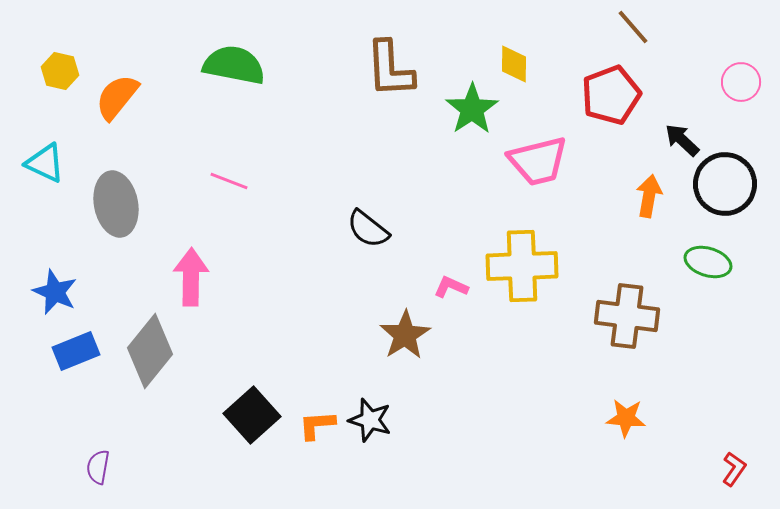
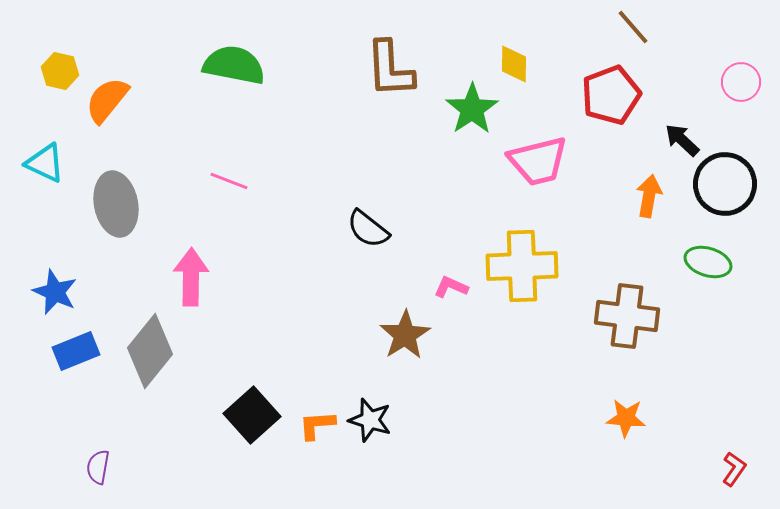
orange semicircle: moved 10 px left, 3 px down
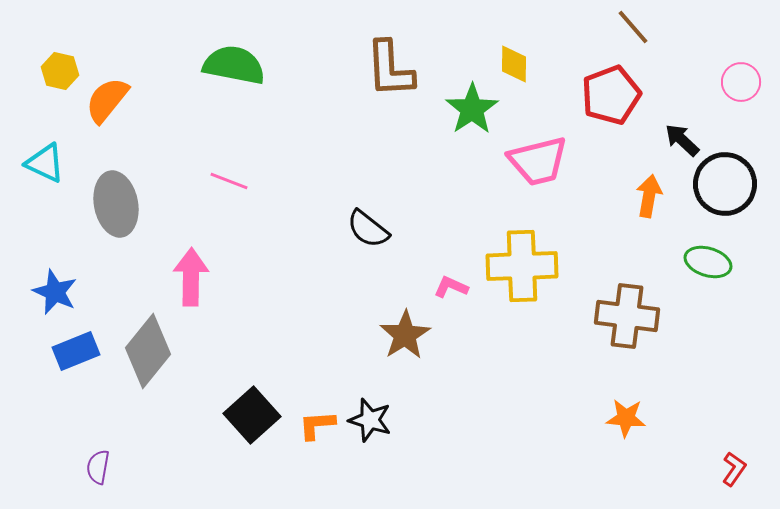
gray diamond: moved 2 px left
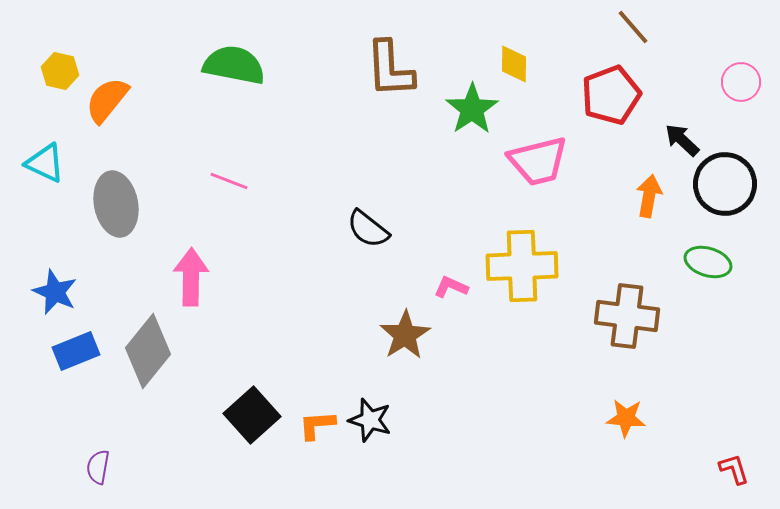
red L-shape: rotated 52 degrees counterclockwise
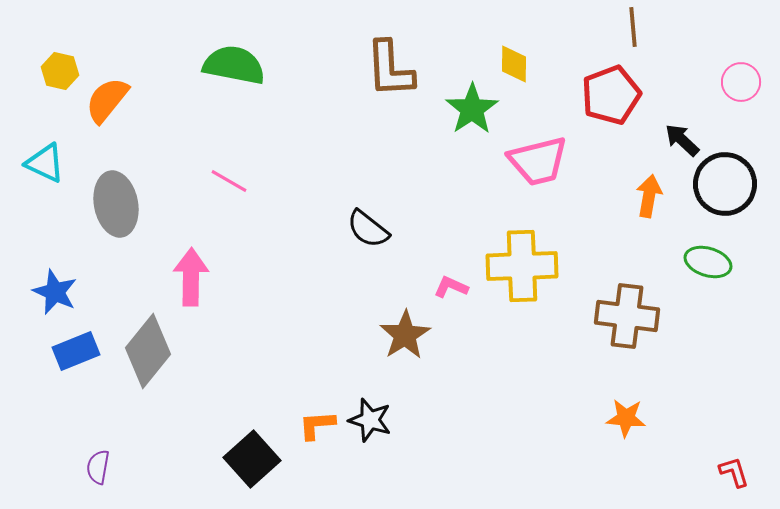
brown line: rotated 36 degrees clockwise
pink line: rotated 9 degrees clockwise
black square: moved 44 px down
red L-shape: moved 3 px down
